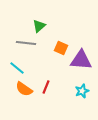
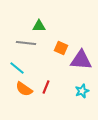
green triangle: rotated 40 degrees clockwise
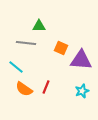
cyan line: moved 1 px left, 1 px up
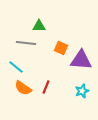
orange semicircle: moved 1 px left, 1 px up
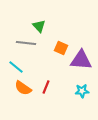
green triangle: rotated 48 degrees clockwise
cyan star: rotated 16 degrees clockwise
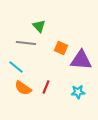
cyan star: moved 4 px left, 1 px down
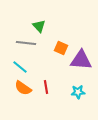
cyan line: moved 4 px right
red line: rotated 32 degrees counterclockwise
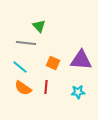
orange square: moved 8 px left, 15 px down
red line: rotated 16 degrees clockwise
